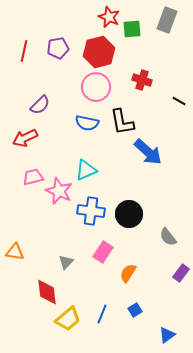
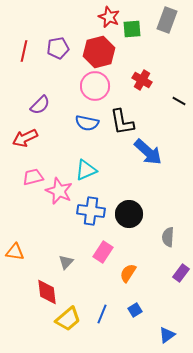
red cross: rotated 12 degrees clockwise
pink circle: moved 1 px left, 1 px up
gray semicircle: rotated 42 degrees clockwise
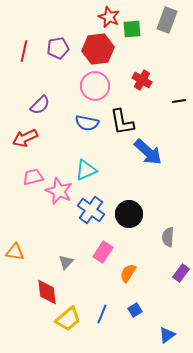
red hexagon: moved 1 px left, 3 px up; rotated 8 degrees clockwise
black line: rotated 40 degrees counterclockwise
blue cross: moved 1 px up; rotated 28 degrees clockwise
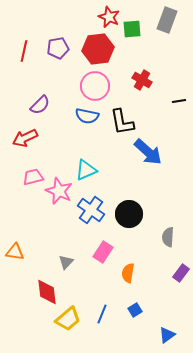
blue semicircle: moved 7 px up
orange semicircle: rotated 24 degrees counterclockwise
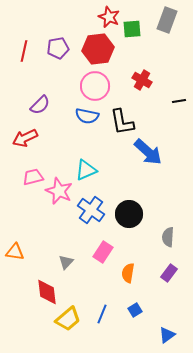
purple rectangle: moved 12 px left
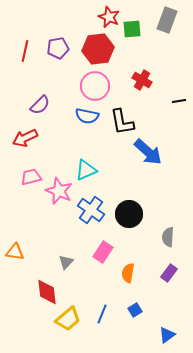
red line: moved 1 px right
pink trapezoid: moved 2 px left
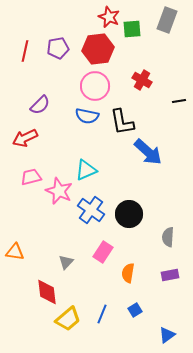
purple rectangle: moved 1 px right, 2 px down; rotated 42 degrees clockwise
